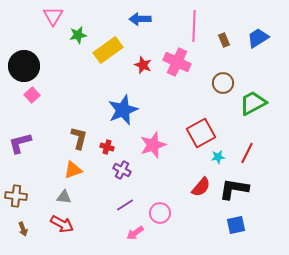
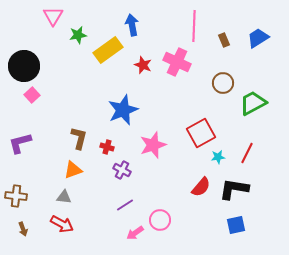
blue arrow: moved 8 px left, 6 px down; rotated 80 degrees clockwise
pink circle: moved 7 px down
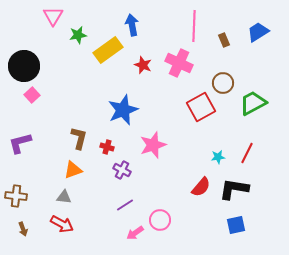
blue trapezoid: moved 6 px up
pink cross: moved 2 px right, 1 px down
red square: moved 26 px up
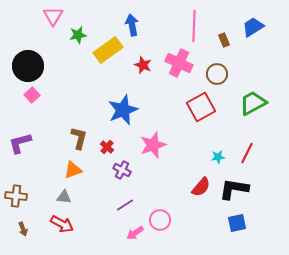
blue trapezoid: moved 5 px left, 5 px up
black circle: moved 4 px right
brown circle: moved 6 px left, 9 px up
red cross: rotated 24 degrees clockwise
blue square: moved 1 px right, 2 px up
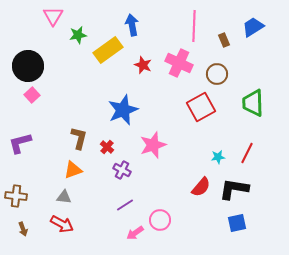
green trapezoid: rotated 64 degrees counterclockwise
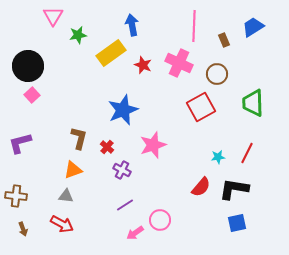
yellow rectangle: moved 3 px right, 3 px down
gray triangle: moved 2 px right, 1 px up
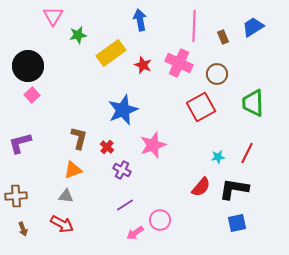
blue arrow: moved 8 px right, 5 px up
brown rectangle: moved 1 px left, 3 px up
brown cross: rotated 10 degrees counterclockwise
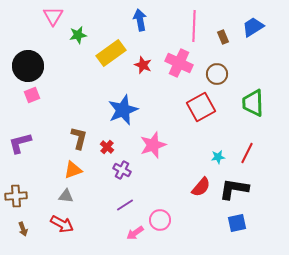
pink square: rotated 21 degrees clockwise
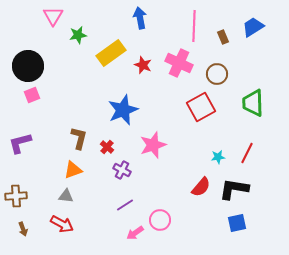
blue arrow: moved 2 px up
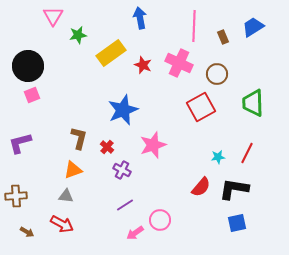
brown arrow: moved 4 px right, 3 px down; rotated 40 degrees counterclockwise
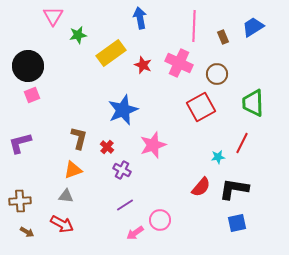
red line: moved 5 px left, 10 px up
brown cross: moved 4 px right, 5 px down
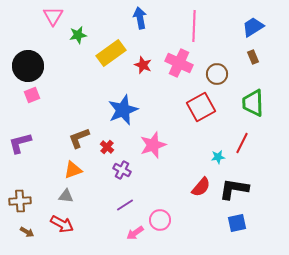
brown rectangle: moved 30 px right, 20 px down
brown L-shape: rotated 125 degrees counterclockwise
